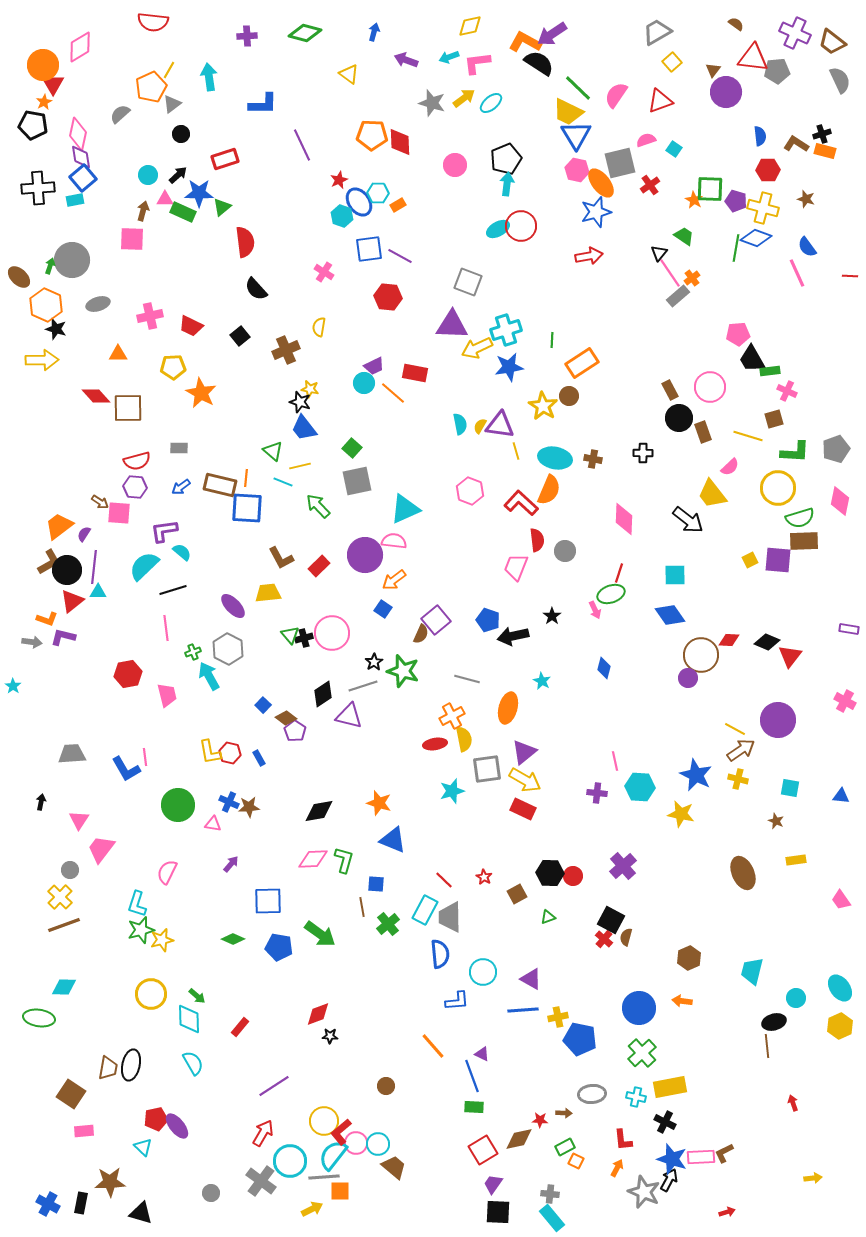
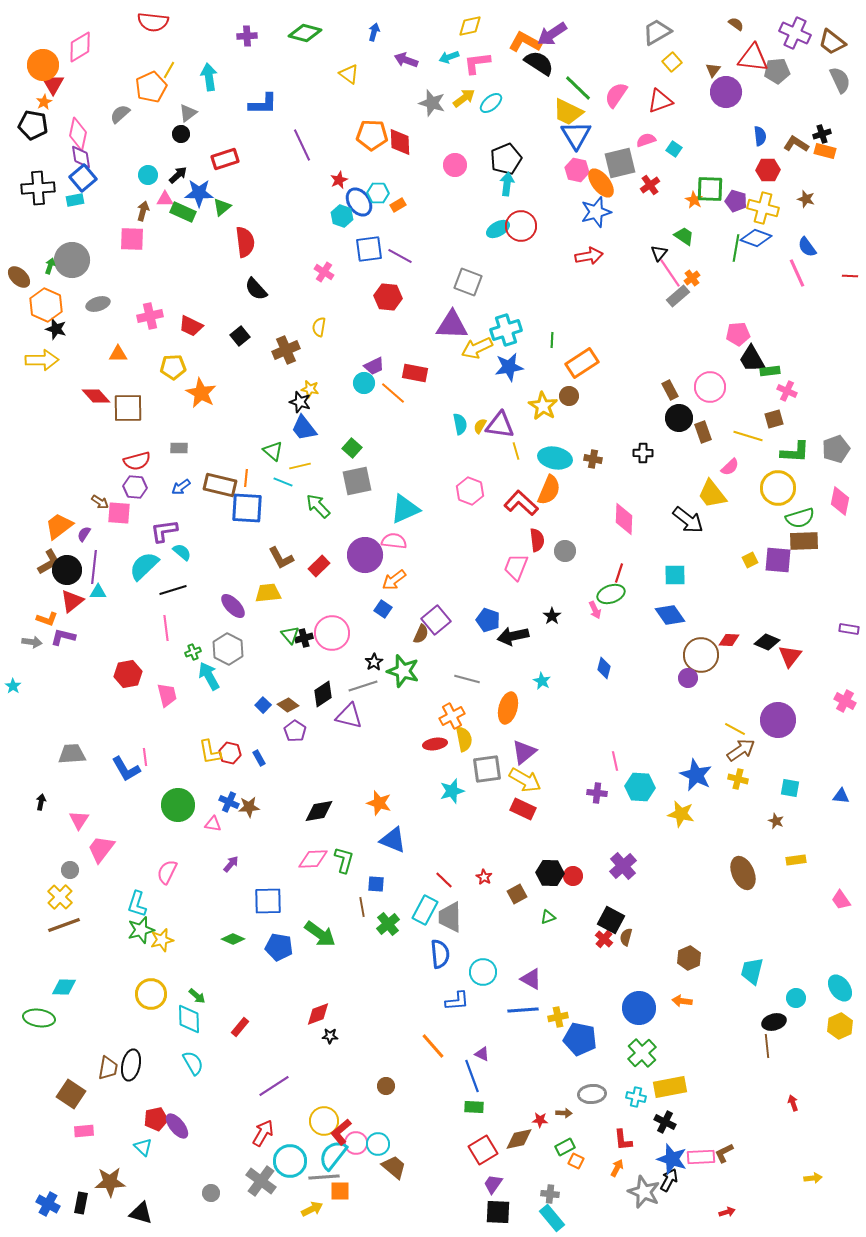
gray triangle at (172, 104): moved 16 px right, 9 px down
brown diamond at (286, 718): moved 2 px right, 13 px up
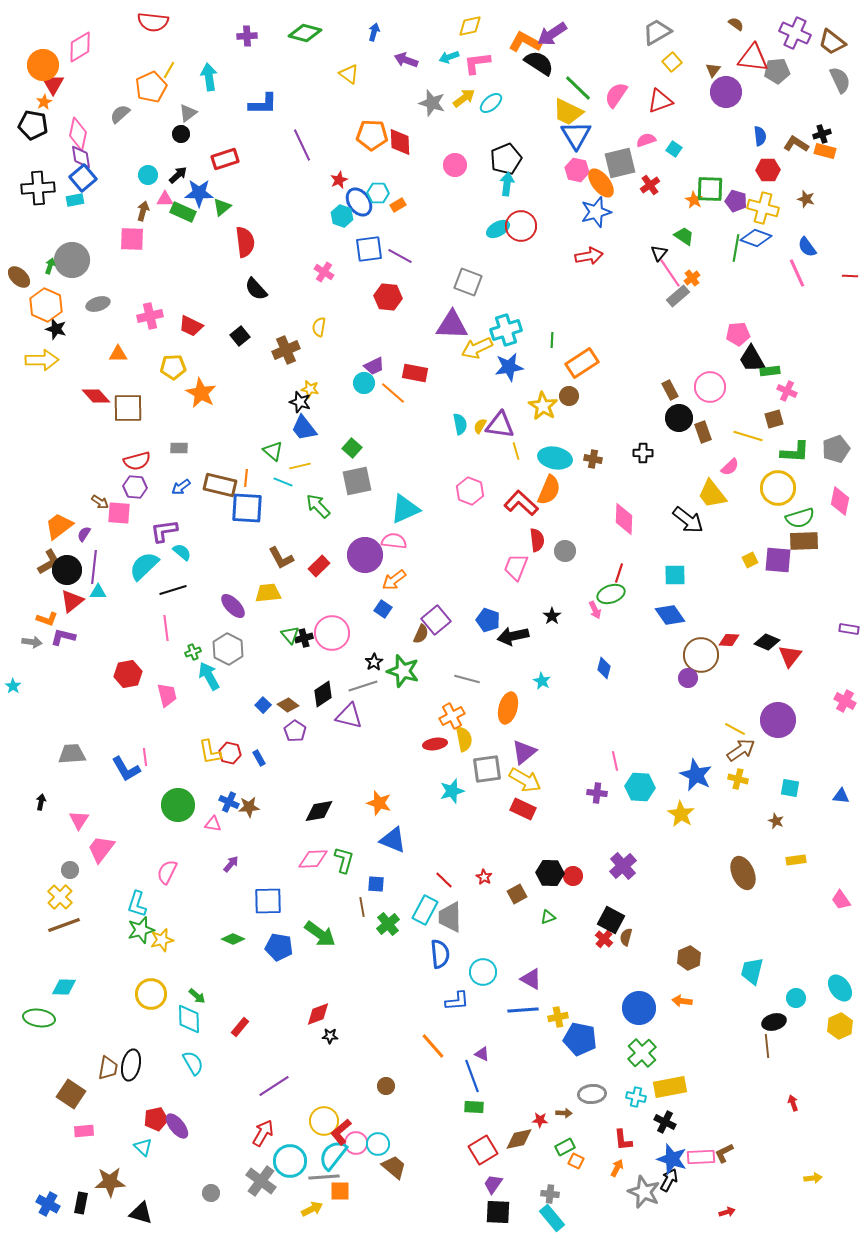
yellow star at (681, 814): rotated 20 degrees clockwise
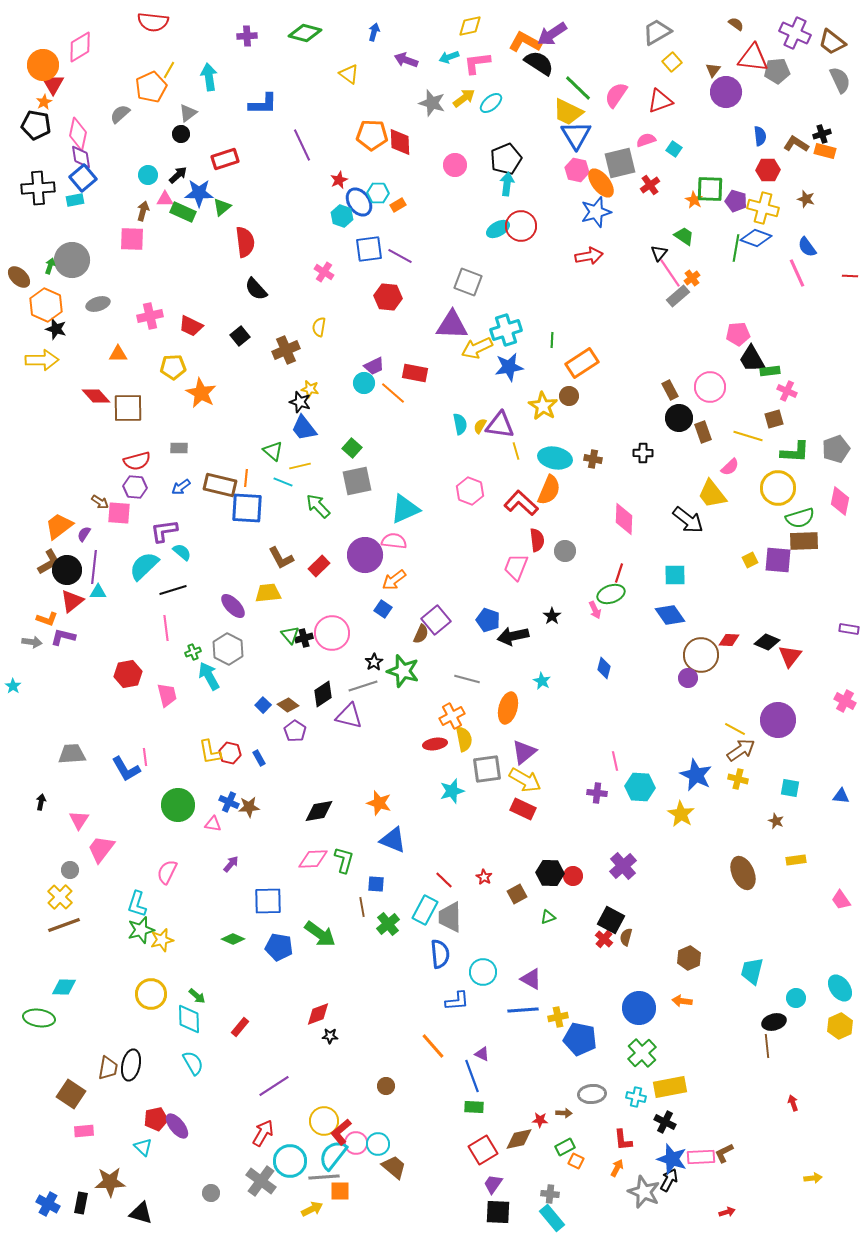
black pentagon at (33, 125): moved 3 px right
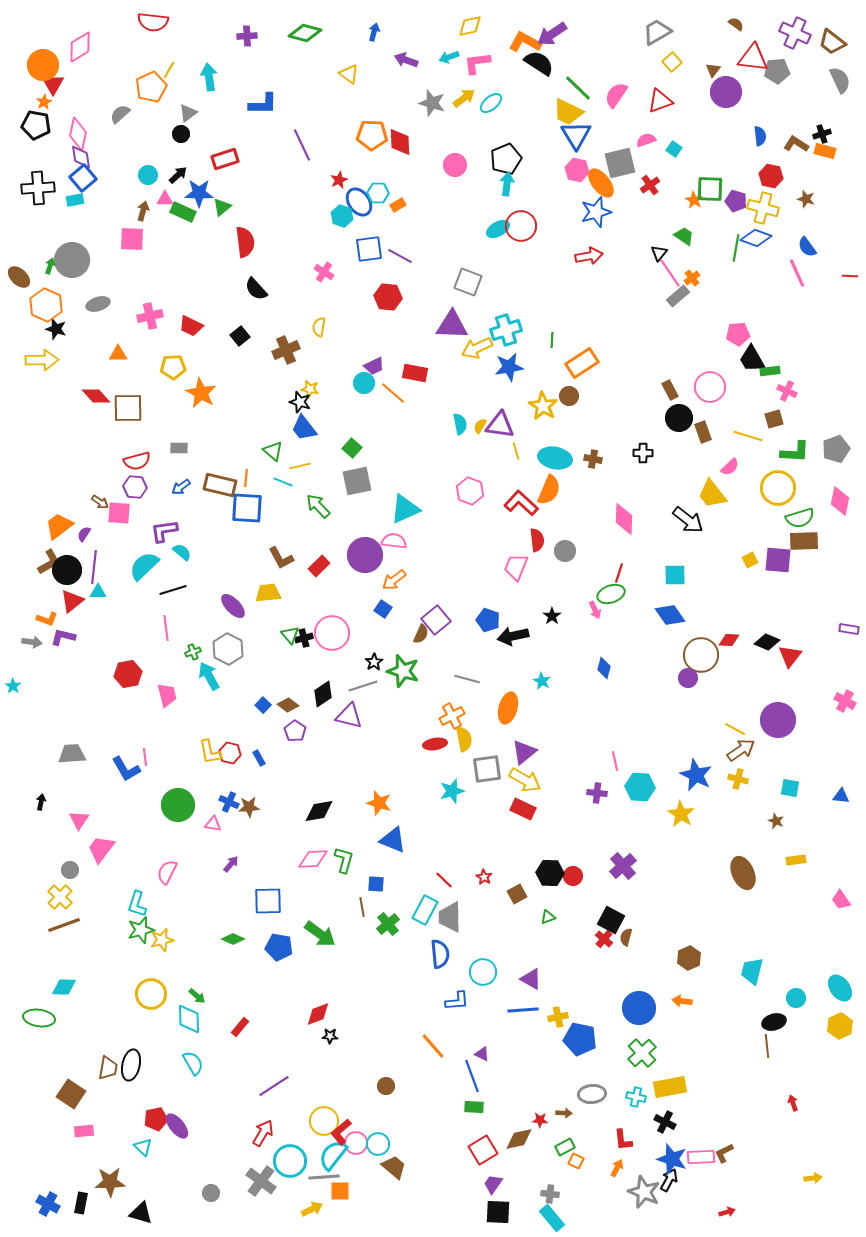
red hexagon at (768, 170): moved 3 px right, 6 px down; rotated 15 degrees clockwise
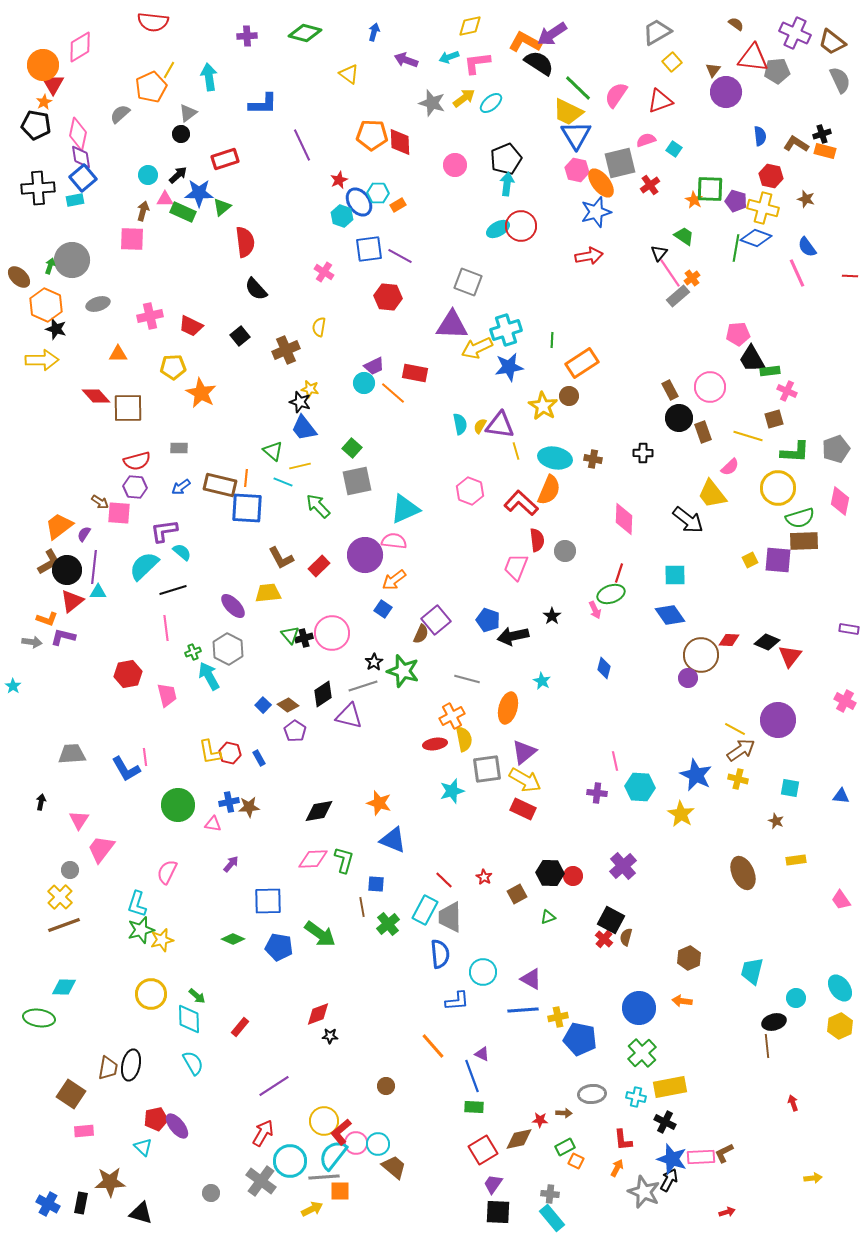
blue cross at (229, 802): rotated 36 degrees counterclockwise
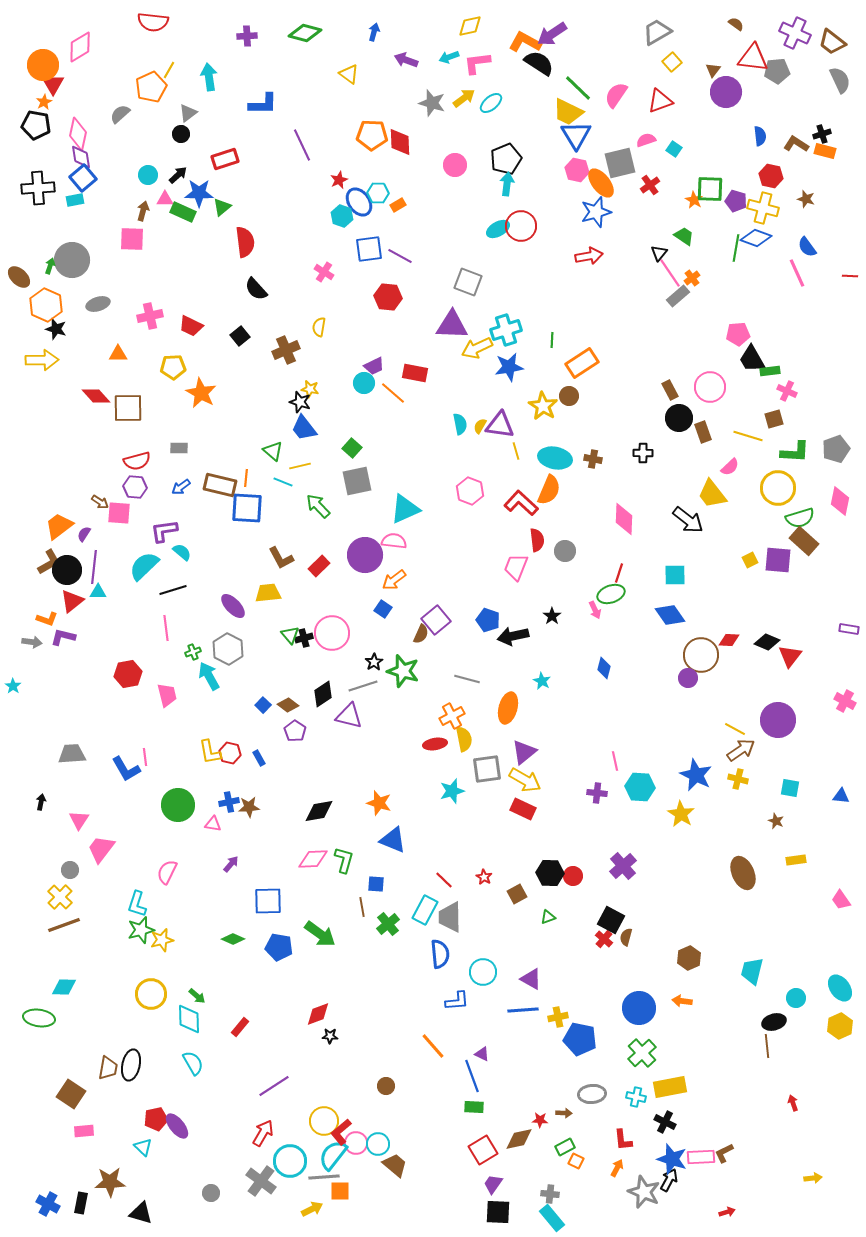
brown rectangle at (804, 541): rotated 44 degrees clockwise
brown trapezoid at (394, 1167): moved 1 px right, 2 px up
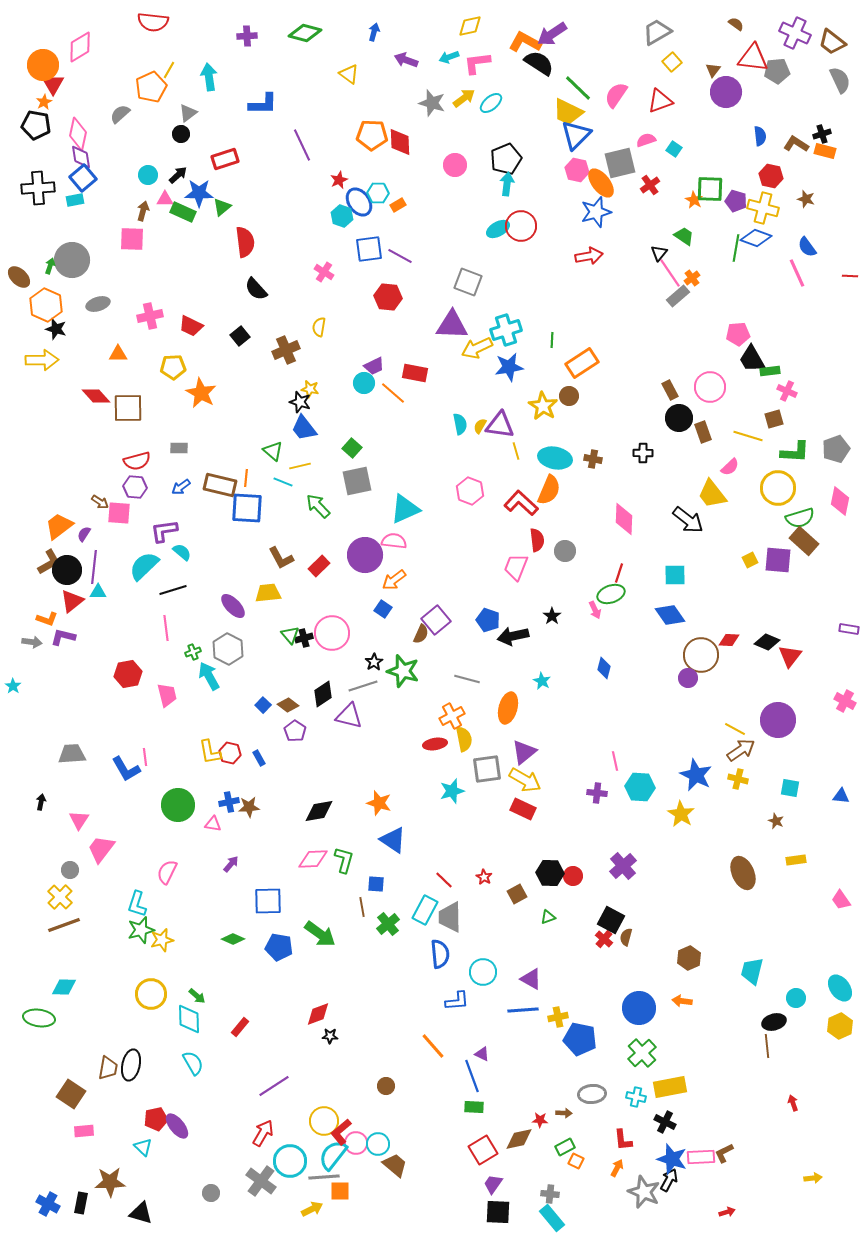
blue triangle at (576, 135): rotated 16 degrees clockwise
blue triangle at (393, 840): rotated 12 degrees clockwise
